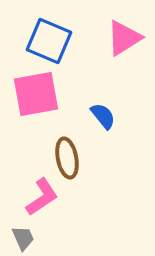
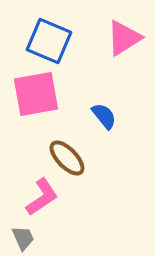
blue semicircle: moved 1 px right
brown ellipse: rotated 33 degrees counterclockwise
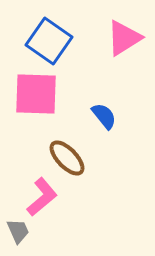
blue square: rotated 12 degrees clockwise
pink square: rotated 12 degrees clockwise
pink L-shape: rotated 6 degrees counterclockwise
gray trapezoid: moved 5 px left, 7 px up
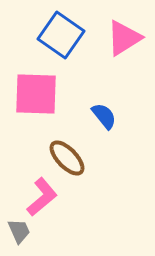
blue square: moved 12 px right, 6 px up
gray trapezoid: moved 1 px right
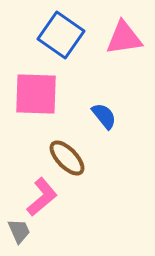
pink triangle: rotated 24 degrees clockwise
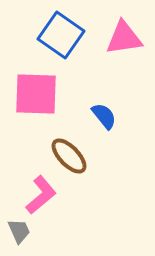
brown ellipse: moved 2 px right, 2 px up
pink L-shape: moved 1 px left, 2 px up
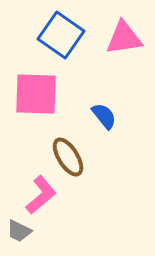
brown ellipse: moved 1 px left, 1 px down; rotated 12 degrees clockwise
gray trapezoid: rotated 140 degrees clockwise
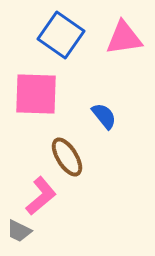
brown ellipse: moved 1 px left
pink L-shape: moved 1 px down
